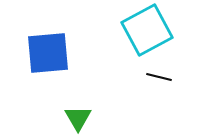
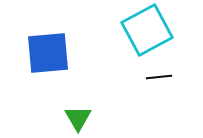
black line: rotated 20 degrees counterclockwise
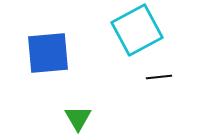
cyan square: moved 10 px left
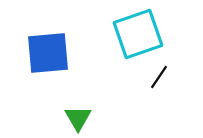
cyan square: moved 1 px right, 4 px down; rotated 9 degrees clockwise
black line: rotated 50 degrees counterclockwise
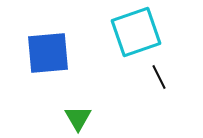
cyan square: moved 2 px left, 2 px up
black line: rotated 60 degrees counterclockwise
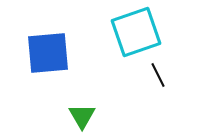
black line: moved 1 px left, 2 px up
green triangle: moved 4 px right, 2 px up
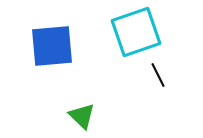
blue square: moved 4 px right, 7 px up
green triangle: rotated 16 degrees counterclockwise
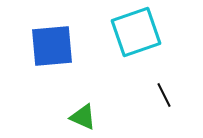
black line: moved 6 px right, 20 px down
green triangle: moved 1 px right, 1 px down; rotated 20 degrees counterclockwise
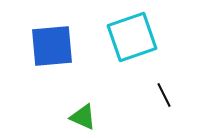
cyan square: moved 4 px left, 5 px down
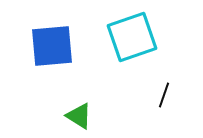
black line: rotated 45 degrees clockwise
green triangle: moved 4 px left, 1 px up; rotated 8 degrees clockwise
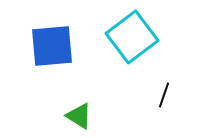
cyan square: rotated 18 degrees counterclockwise
